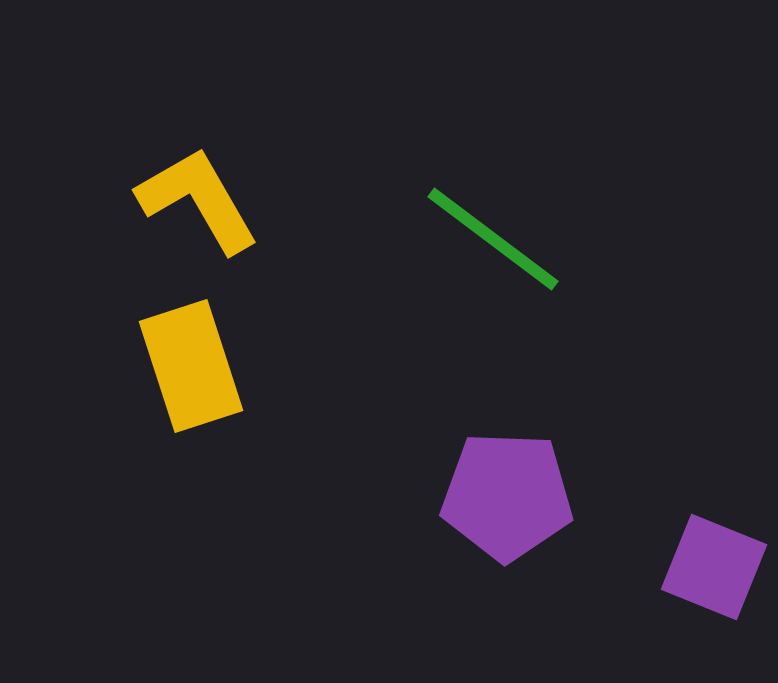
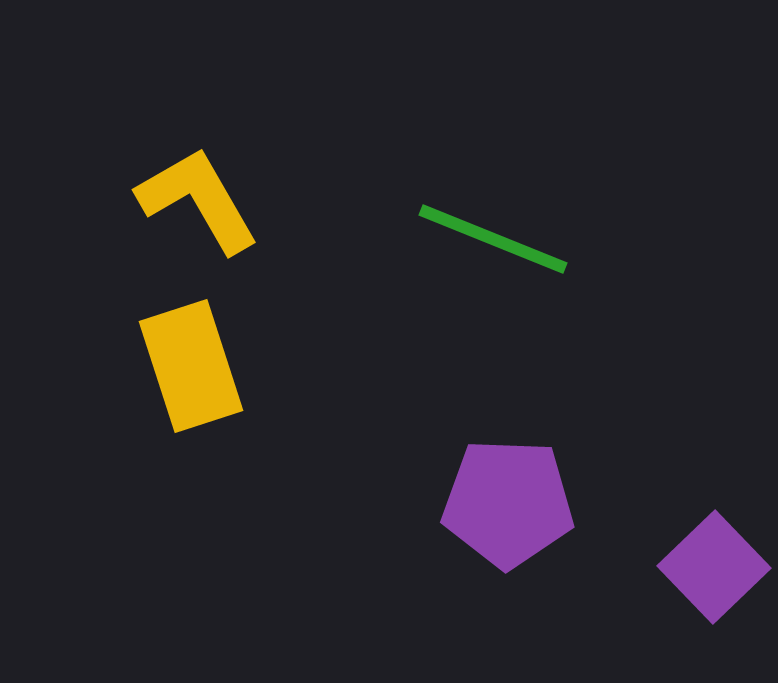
green line: rotated 15 degrees counterclockwise
purple pentagon: moved 1 px right, 7 px down
purple square: rotated 24 degrees clockwise
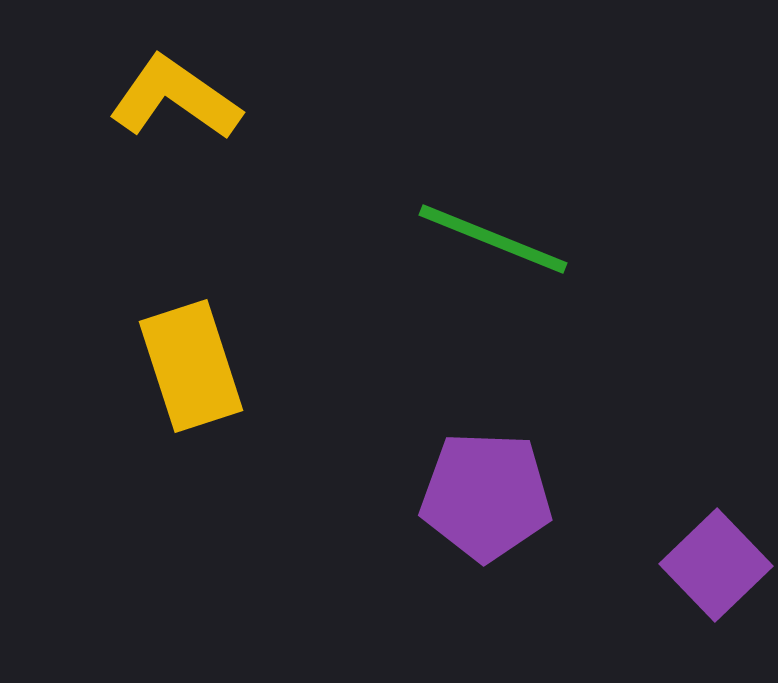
yellow L-shape: moved 23 px left, 102 px up; rotated 25 degrees counterclockwise
purple pentagon: moved 22 px left, 7 px up
purple square: moved 2 px right, 2 px up
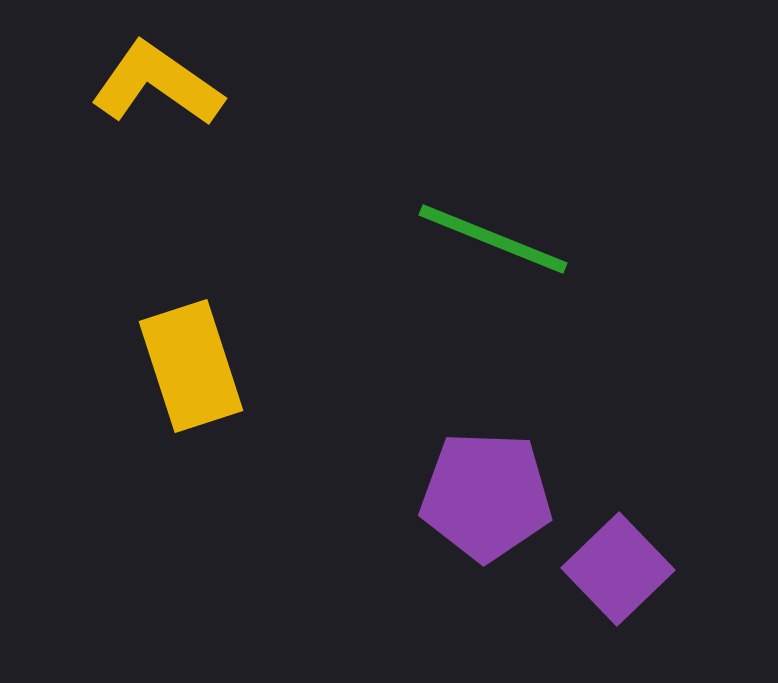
yellow L-shape: moved 18 px left, 14 px up
purple square: moved 98 px left, 4 px down
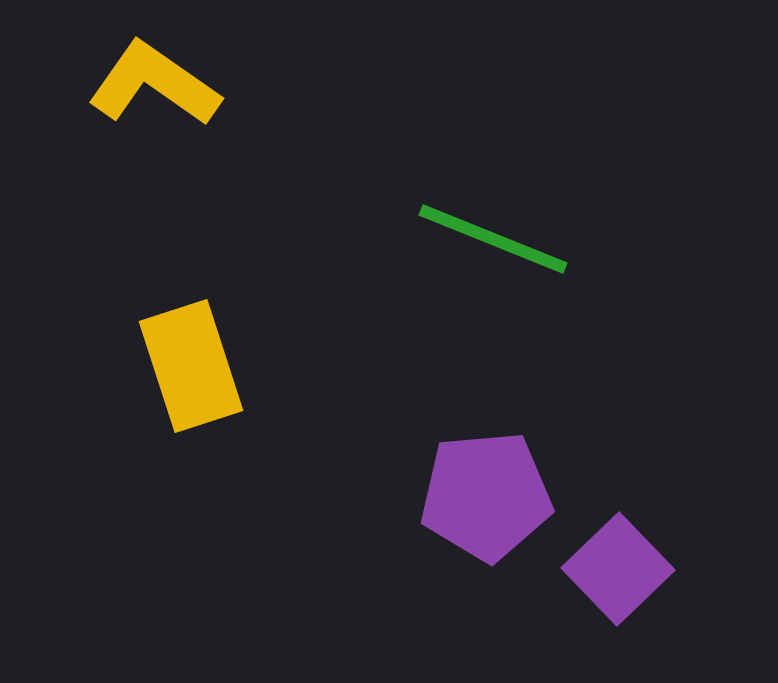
yellow L-shape: moved 3 px left
purple pentagon: rotated 7 degrees counterclockwise
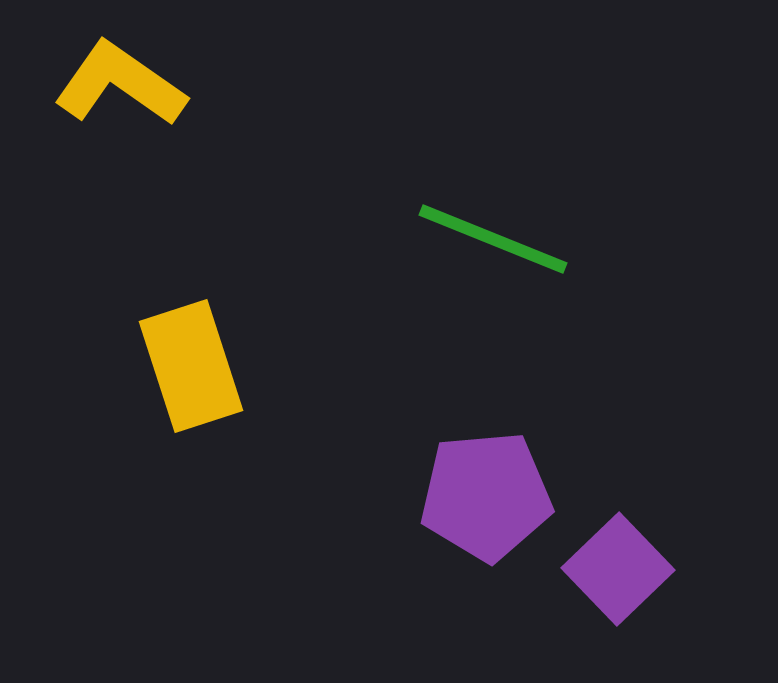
yellow L-shape: moved 34 px left
